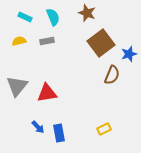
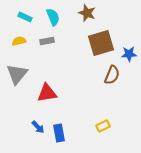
brown square: rotated 20 degrees clockwise
blue star: rotated 14 degrees clockwise
gray triangle: moved 12 px up
yellow rectangle: moved 1 px left, 3 px up
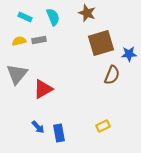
gray rectangle: moved 8 px left, 1 px up
red triangle: moved 4 px left, 4 px up; rotated 20 degrees counterclockwise
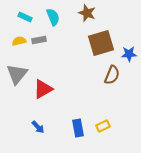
blue rectangle: moved 19 px right, 5 px up
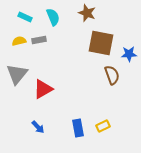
brown square: rotated 28 degrees clockwise
brown semicircle: rotated 42 degrees counterclockwise
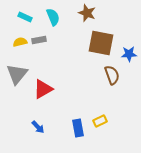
yellow semicircle: moved 1 px right, 1 px down
yellow rectangle: moved 3 px left, 5 px up
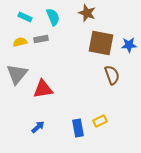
gray rectangle: moved 2 px right, 1 px up
blue star: moved 9 px up
red triangle: rotated 20 degrees clockwise
blue arrow: rotated 88 degrees counterclockwise
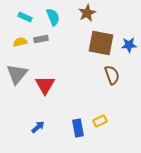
brown star: rotated 24 degrees clockwise
red triangle: moved 2 px right, 4 px up; rotated 50 degrees counterclockwise
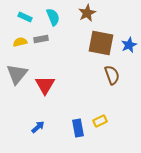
blue star: rotated 21 degrees counterclockwise
